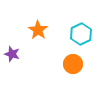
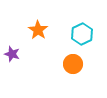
cyan hexagon: moved 1 px right
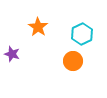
orange star: moved 3 px up
orange circle: moved 3 px up
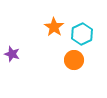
orange star: moved 16 px right
orange circle: moved 1 px right, 1 px up
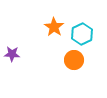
purple star: rotated 14 degrees counterclockwise
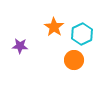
purple star: moved 8 px right, 8 px up
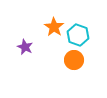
cyan hexagon: moved 4 px left, 1 px down; rotated 15 degrees counterclockwise
purple star: moved 5 px right, 1 px down; rotated 21 degrees clockwise
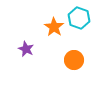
cyan hexagon: moved 1 px right, 17 px up
purple star: moved 1 px right, 2 px down
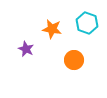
cyan hexagon: moved 8 px right, 5 px down
orange star: moved 2 px left, 2 px down; rotated 24 degrees counterclockwise
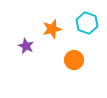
orange star: rotated 24 degrees counterclockwise
purple star: moved 3 px up
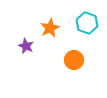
orange star: moved 2 px left, 1 px up; rotated 12 degrees counterclockwise
